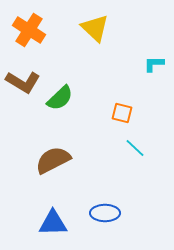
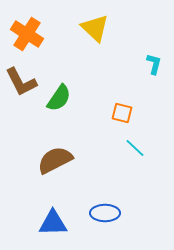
orange cross: moved 2 px left, 4 px down
cyan L-shape: rotated 105 degrees clockwise
brown L-shape: moved 2 px left; rotated 32 degrees clockwise
green semicircle: moved 1 px left; rotated 12 degrees counterclockwise
brown semicircle: moved 2 px right
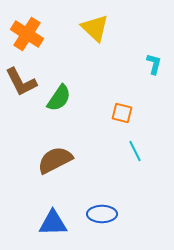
cyan line: moved 3 px down; rotated 20 degrees clockwise
blue ellipse: moved 3 px left, 1 px down
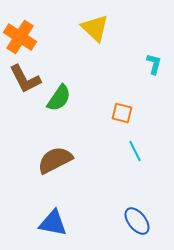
orange cross: moved 7 px left, 3 px down
brown L-shape: moved 4 px right, 3 px up
blue ellipse: moved 35 px right, 7 px down; rotated 52 degrees clockwise
blue triangle: rotated 12 degrees clockwise
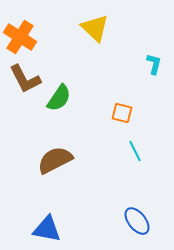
blue triangle: moved 6 px left, 6 px down
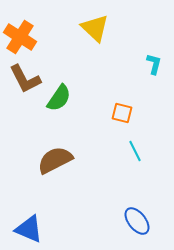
blue triangle: moved 18 px left; rotated 12 degrees clockwise
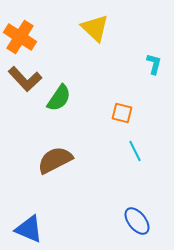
brown L-shape: rotated 16 degrees counterclockwise
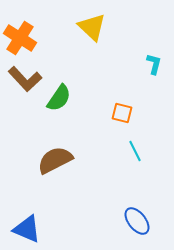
yellow triangle: moved 3 px left, 1 px up
orange cross: moved 1 px down
blue triangle: moved 2 px left
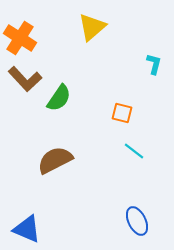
yellow triangle: rotated 36 degrees clockwise
cyan line: moved 1 px left; rotated 25 degrees counterclockwise
blue ellipse: rotated 12 degrees clockwise
